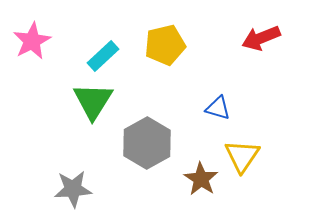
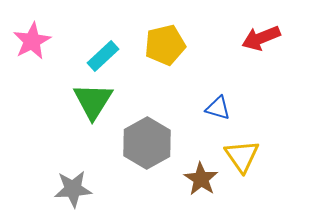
yellow triangle: rotated 9 degrees counterclockwise
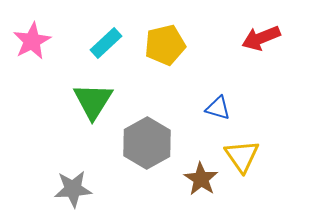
cyan rectangle: moved 3 px right, 13 px up
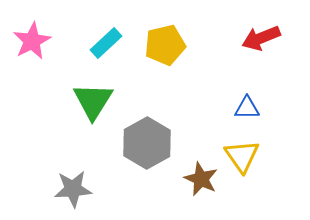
blue triangle: moved 29 px right; rotated 16 degrees counterclockwise
brown star: rotated 8 degrees counterclockwise
